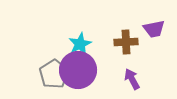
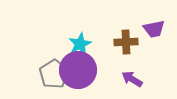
purple arrow: rotated 30 degrees counterclockwise
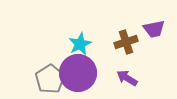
brown cross: rotated 15 degrees counterclockwise
purple circle: moved 3 px down
gray pentagon: moved 4 px left, 5 px down
purple arrow: moved 5 px left, 1 px up
